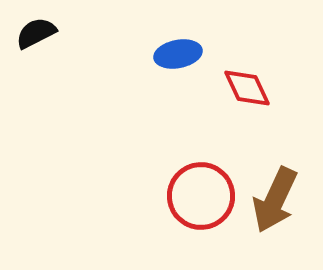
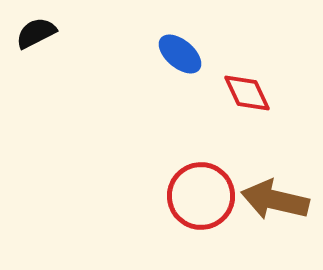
blue ellipse: moved 2 px right; rotated 51 degrees clockwise
red diamond: moved 5 px down
brown arrow: rotated 78 degrees clockwise
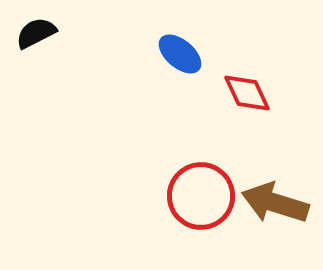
brown arrow: moved 3 px down; rotated 4 degrees clockwise
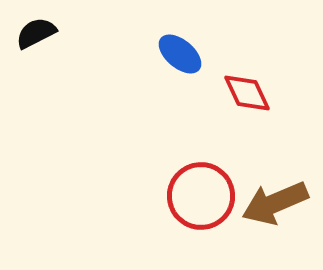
brown arrow: rotated 40 degrees counterclockwise
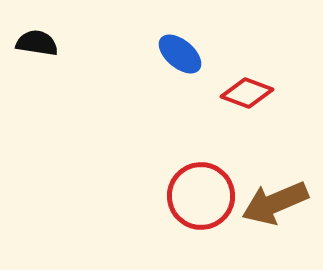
black semicircle: moved 1 px right, 10 px down; rotated 36 degrees clockwise
red diamond: rotated 45 degrees counterclockwise
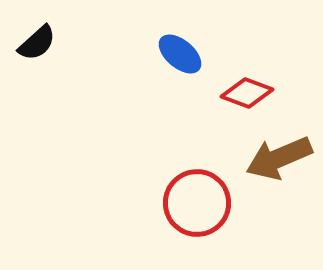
black semicircle: rotated 129 degrees clockwise
red circle: moved 4 px left, 7 px down
brown arrow: moved 4 px right, 45 px up
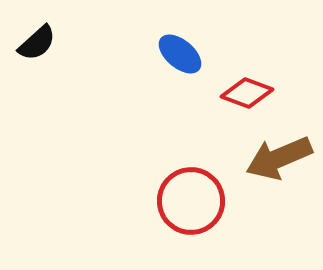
red circle: moved 6 px left, 2 px up
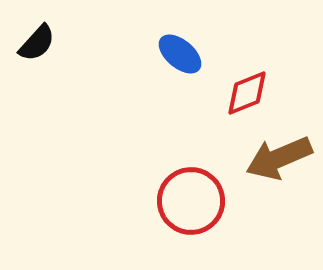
black semicircle: rotated 6 degrees counterclockwise
red diamond: rotated 42 degrees counterclockwise
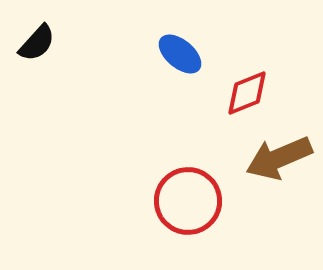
red circle: moved 3 px left
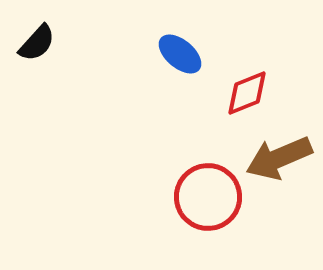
red circle: moved 20 px right, 4 px up
